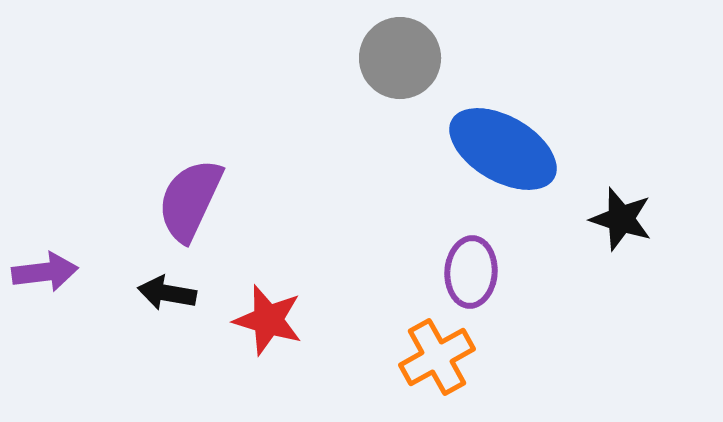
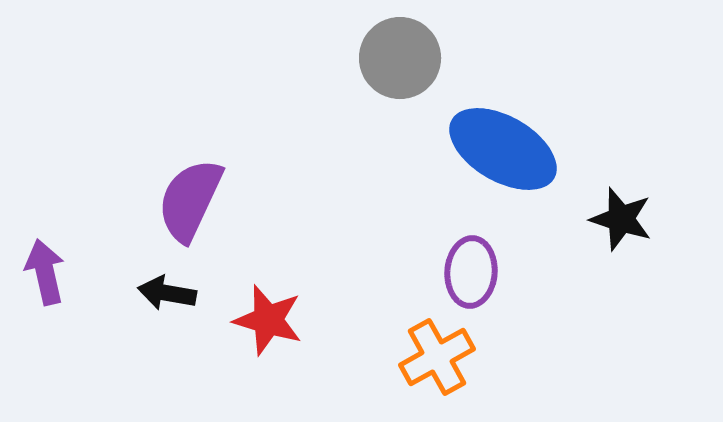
purple arrow: rotated 96 degrees counterclockwise
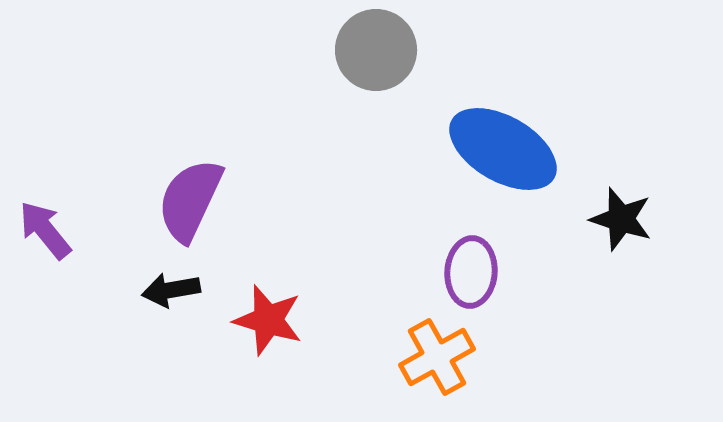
gray circle: moved 24 px left, 8 px up
purple arrow: moved 42 px up; rotated 26 degrees counterclockwise
black arrow: moved 4 px right, 3 px up; rotated 20 degrees counterclockwise
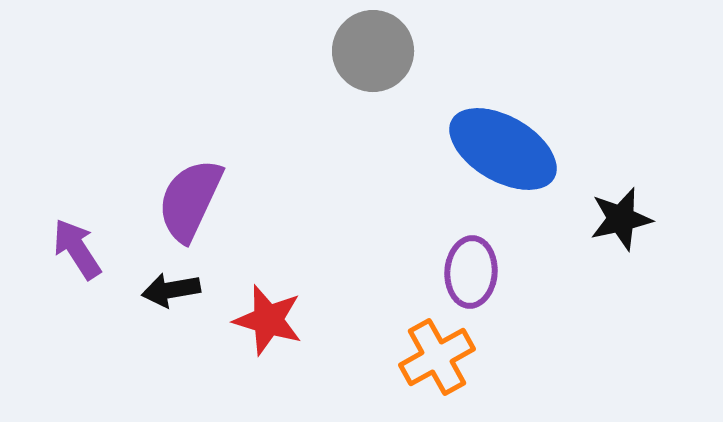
gray circle: moved 3 px left, 1 px down
black star: rotated 30 degrees counterclockwise
purple arrow: moved 32 px right, 19 px down; rotated 6 degrees clockwise
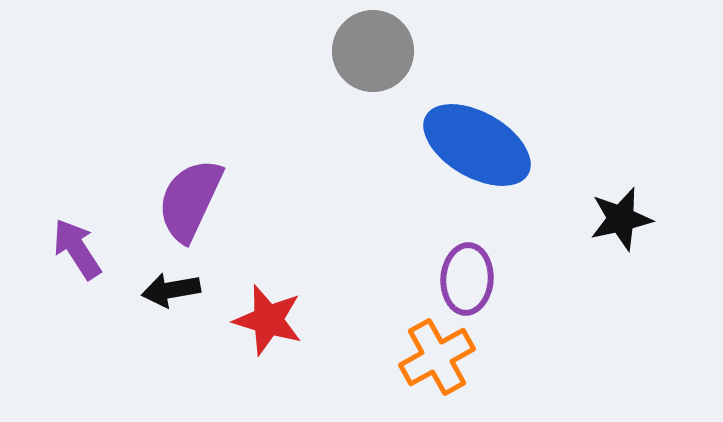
blue ellipse: moved 26 px left, 4 px up
purple ellipse: moved 4 px left, 7 px down
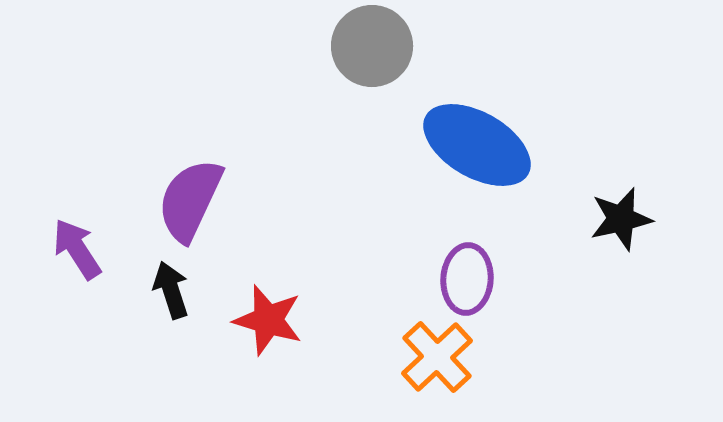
gray circle: moved 1 px left, 5 px up
black arrow: rotated 82 degrees clockwise
orange cross: rotated 14 degrees counterclockwise
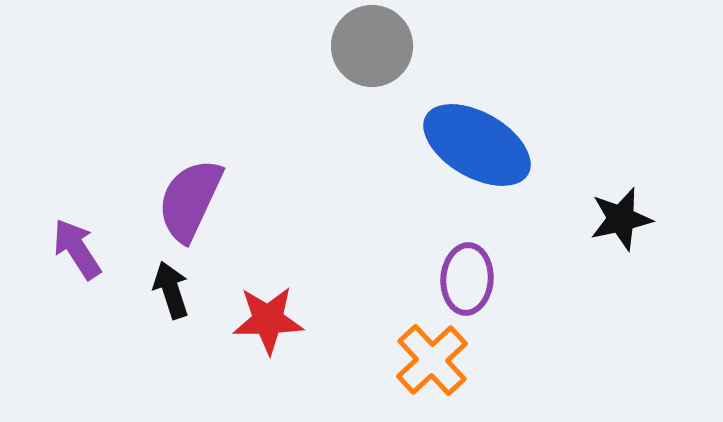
red star: rotated 18 degrees counterclockwise
orange cross: moved 5 px left, 3 px down
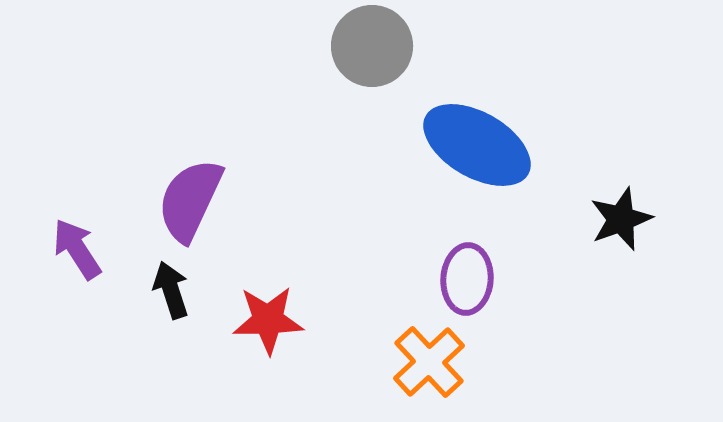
black star: rotated 8 degrees counterclockwise
orange cross: moved 3 px left, 2 px down
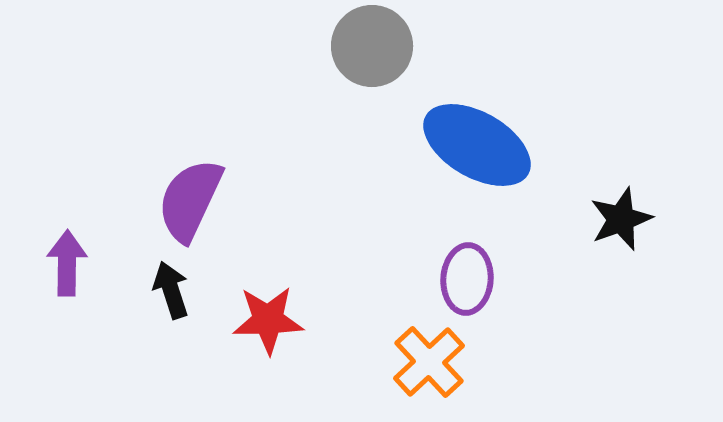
purple arrow: moved 10 px left, 14 px down; rotated 34 degrees clockwise
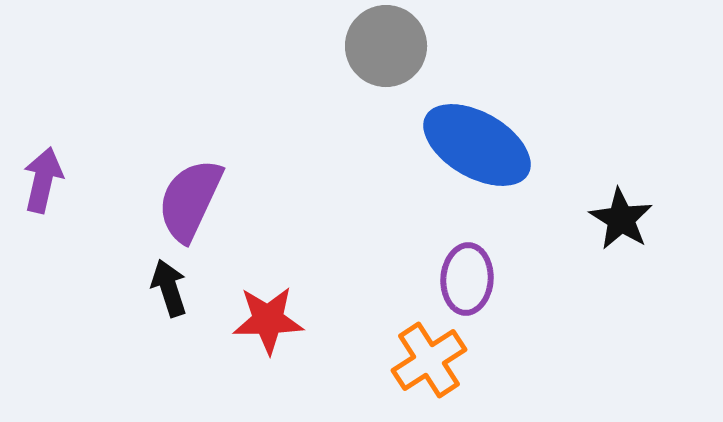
gray circle: moved 14 px right
black star: rotated 20 degrees counterclockwise
purple arrow: moved 24 px left, 83 px up; rotated 12 degrees clockwise
black arrow: moved 2 px left, 2 px up
orange cross: moved 2 px up; rotated 10 degrees clockwise
